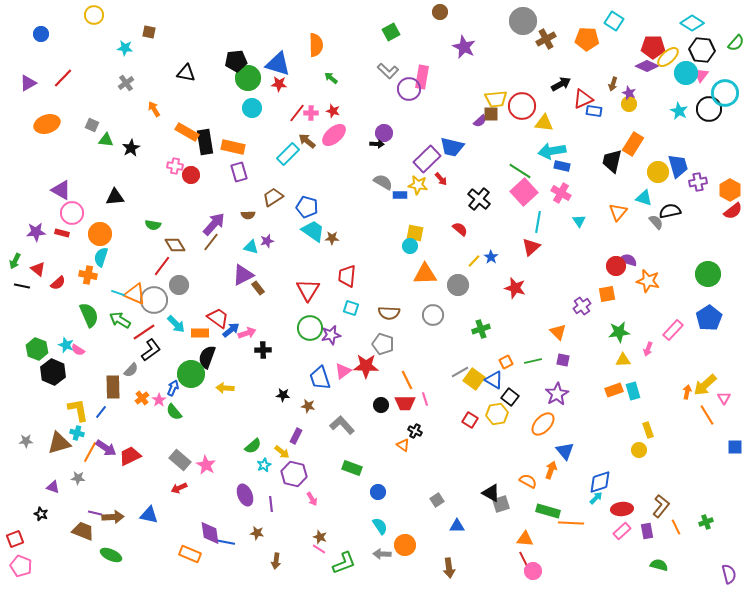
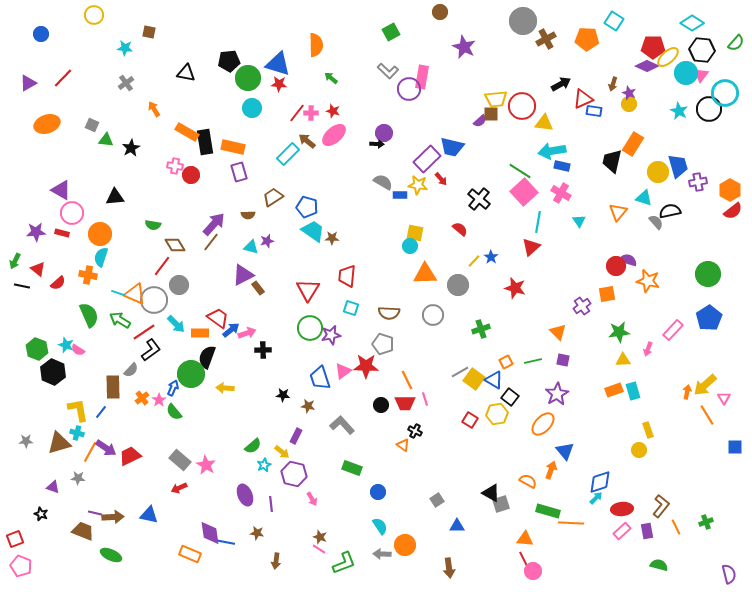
black pentagon at (236, 61): moved 7 px left
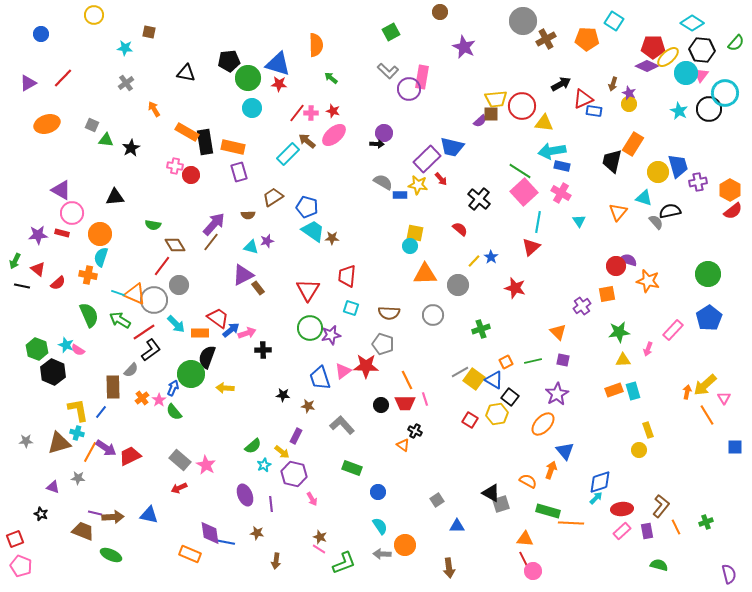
purple star at (36, 232): moved 2 px right, 3 px down
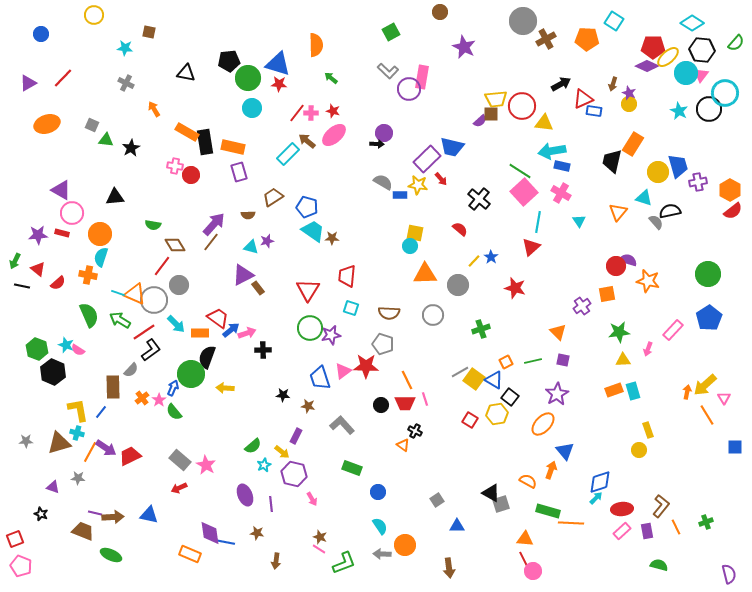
gray cross at (126, 83): rotated 28 degrees counterclockwise
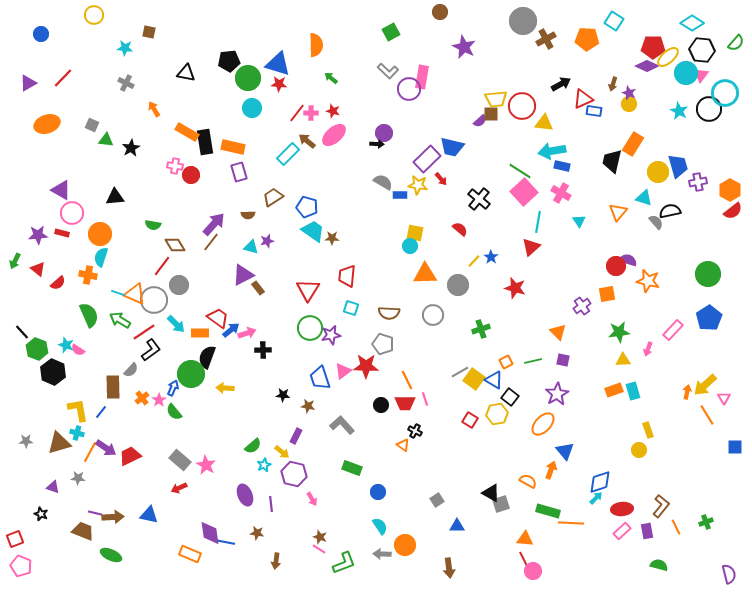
black line at (22, 286): moved 46 px down; rotated 35 degrees clockwise
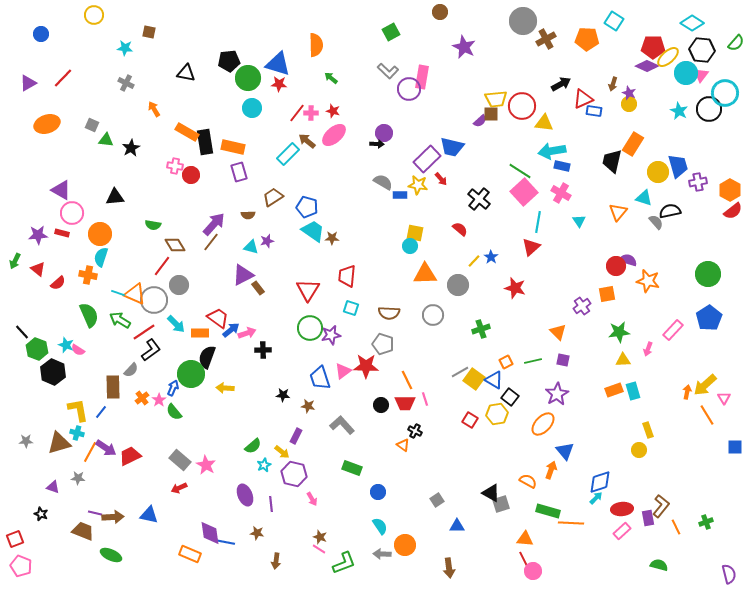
purple rectangle at (647, 531): moved 1 px right, 13 px up
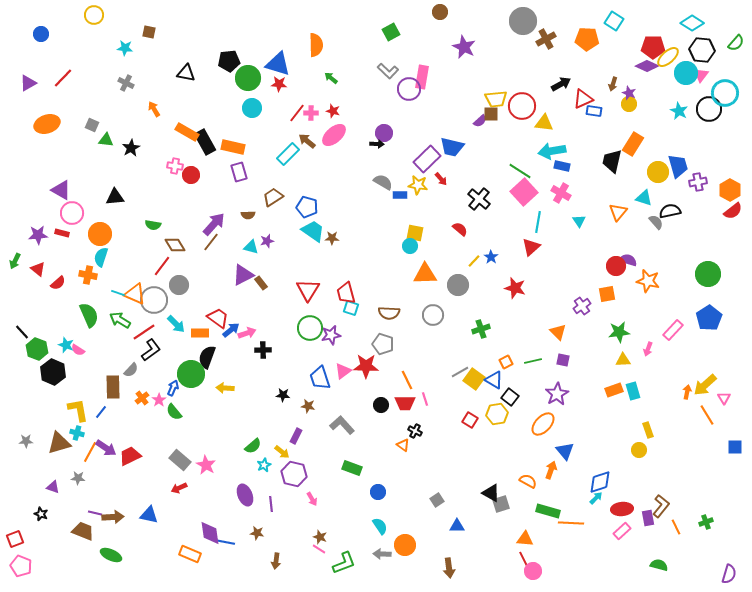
black rectangle at (205, 142): rotated 20 degrees counterclockwise
red trapezoid at (347, 276): moved 1 px left, 17 px down; rotated 20 degrees counterclockwise
brown rectangle at (258, 288): moved 3 px right, 5 px up
purple semicircle at (729, 574): rotated 30 degrees clockwise
